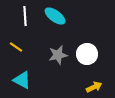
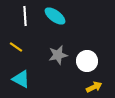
white circle: moved 7 px down
cyan triangle: moved 1 px left, 1 px up
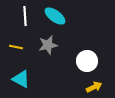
yellow line: rotated 24 degrees counterclockwise
gray star: moved 10 px left, 10 px up
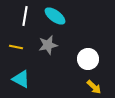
white line: rotated 12 degrees clockwise
white circle: moved 1 px right, 2 px up
yellow arrow: rotated 70 degrees clockwise
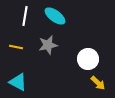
cyan triangle: moved 3 px left, 3 px down
yellow arrow: moved 4 px right, 4 px up
